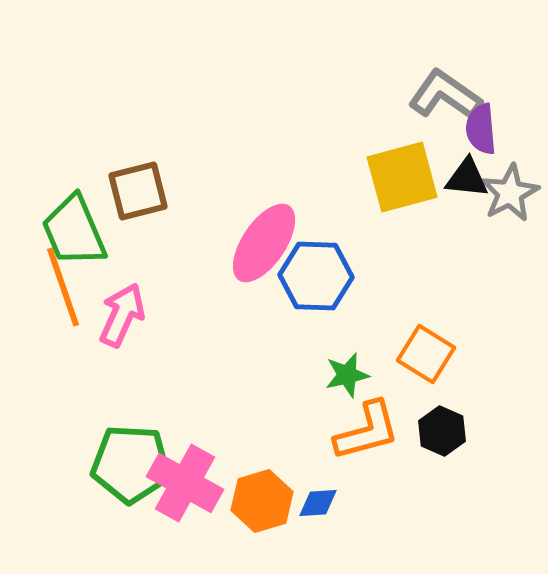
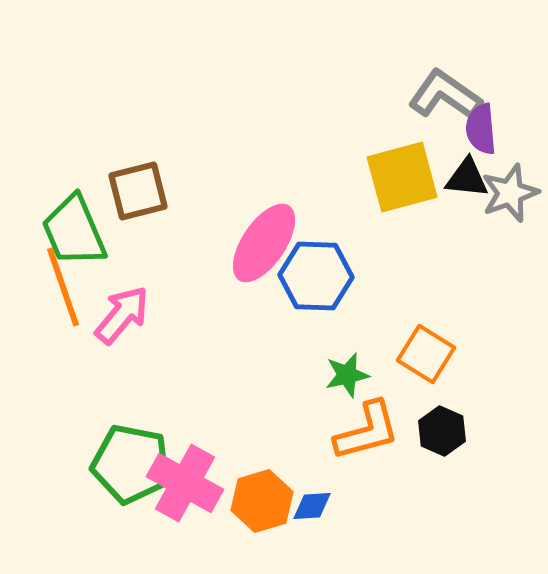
gray star: rotated 8 degrees clockwise
pink arrow: rotated 16 degrees clockwise
green pentagon: rotated 8 degrees clockwise
blue diamond: moved 6 px left, 3 px down
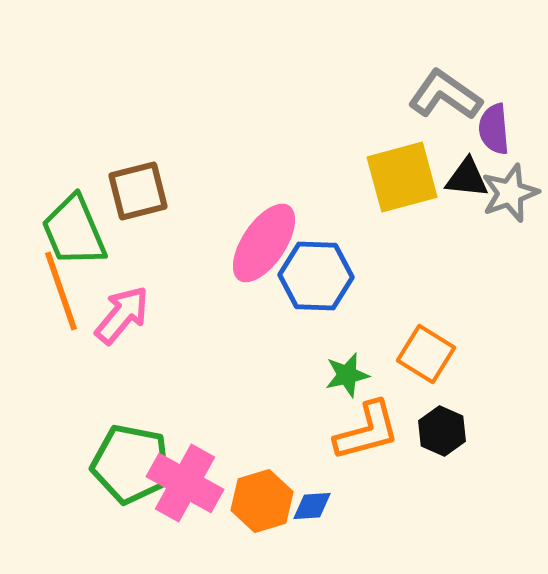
purple semicircle: moved 13 px right
orange line: moved 2 px left, 4 px down
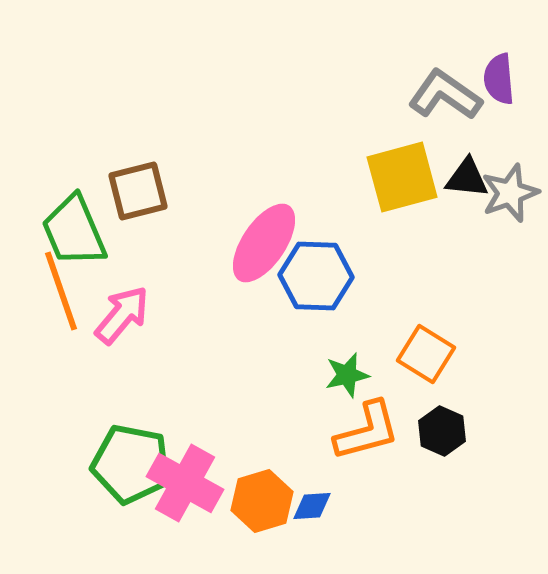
purple semicircle: moved 5 px right, 50 px up
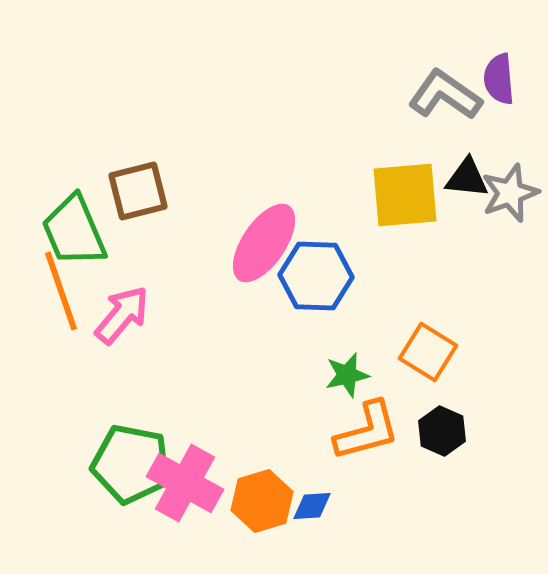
yellow square: moved 3 px right, 18 px down; rotated 10 degrees clockwise
orange square: moved 2 px right, 2 px up
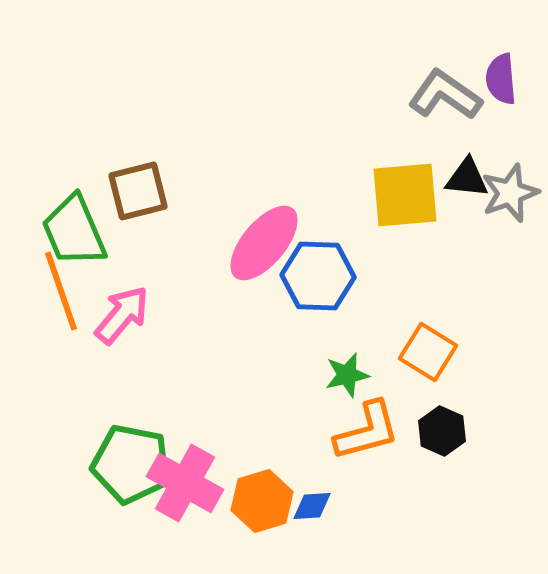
purple semicircle: moved 2 px right
pink ellipse: rotated 6 degrees clockwise
blue hexagon: moved 2 px right
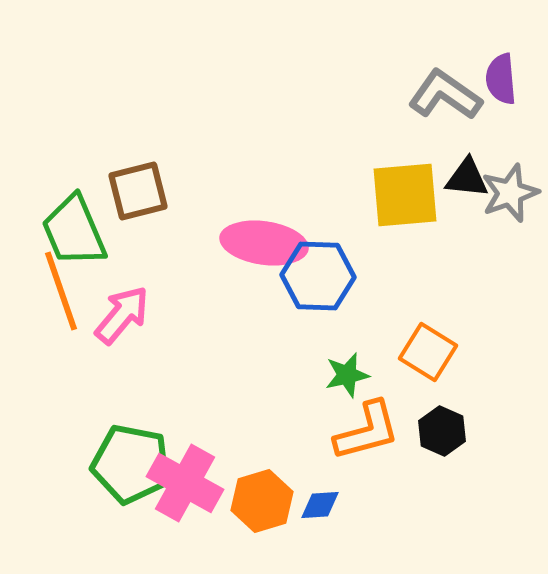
pink ellipse: rotated 58 degrees clockwise
blue diamond: moved 8 px right, 1 px up
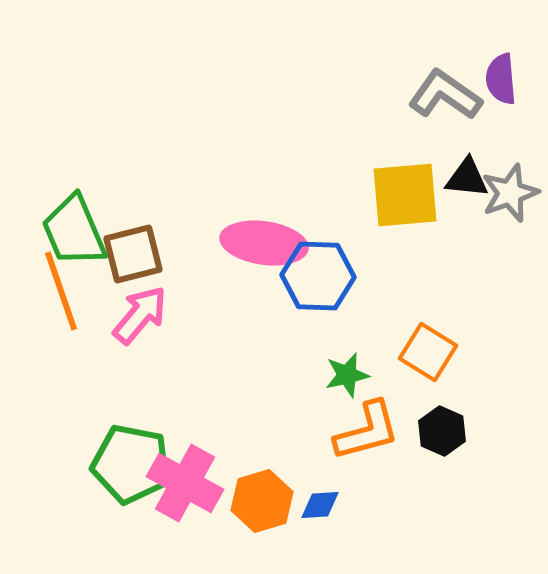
brown square: moved 5 px left, 63 px down
pink arrow: moved 18 px right
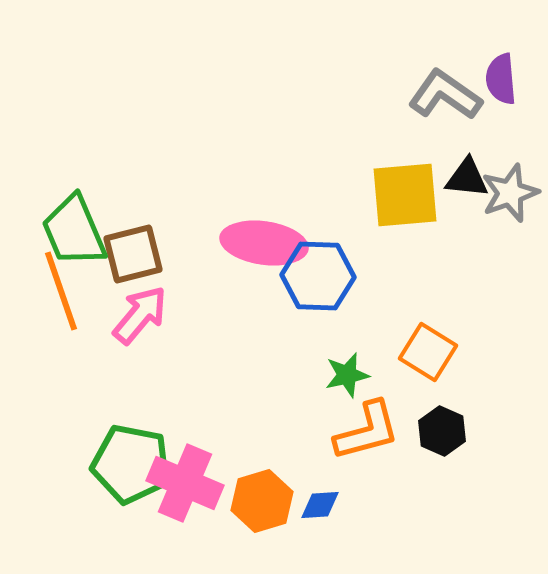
pink cross: rotated 6 degrees counterclockwise
